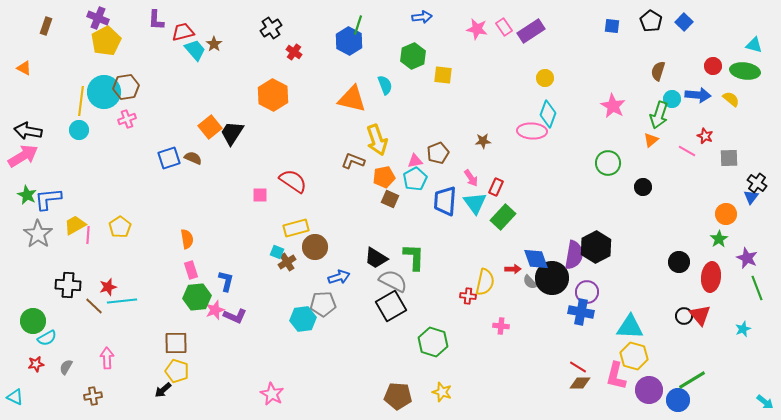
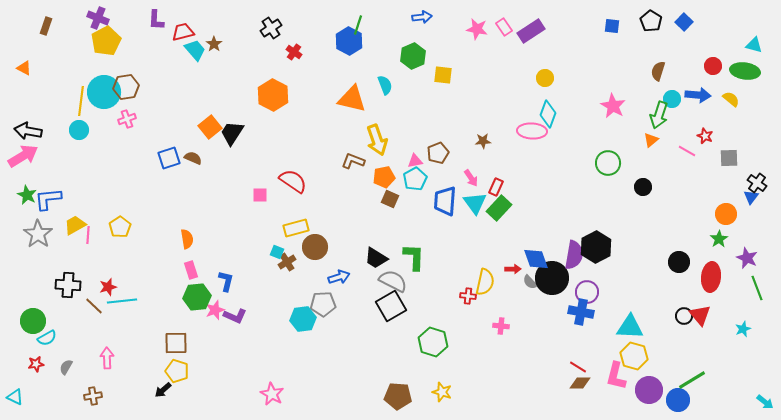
green rectangle at (503, 217): moved 4 px left, 9 px up
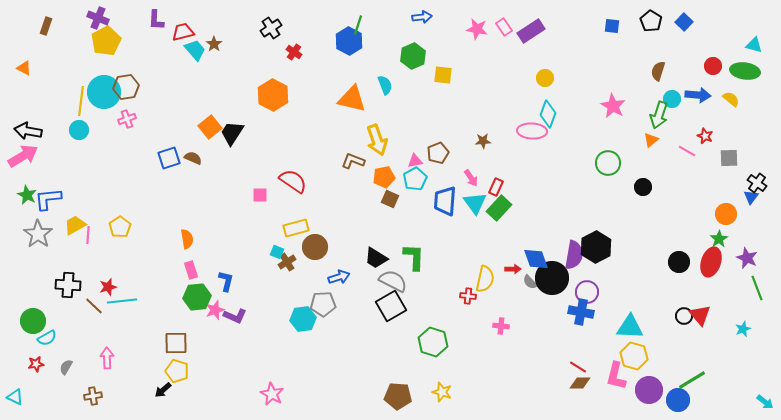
red ellipse at (711, 277): moved 15 px up; rotated 12 degrees clockwise
yellow semicircle at (485, 282): moved 3 px up
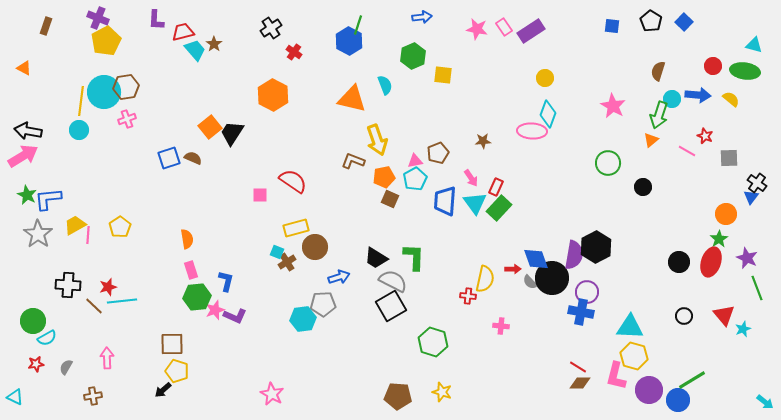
red triangle at (700, 315): moved 24 px right
brown square at (176, 343): moved 4 px left, 1 px down
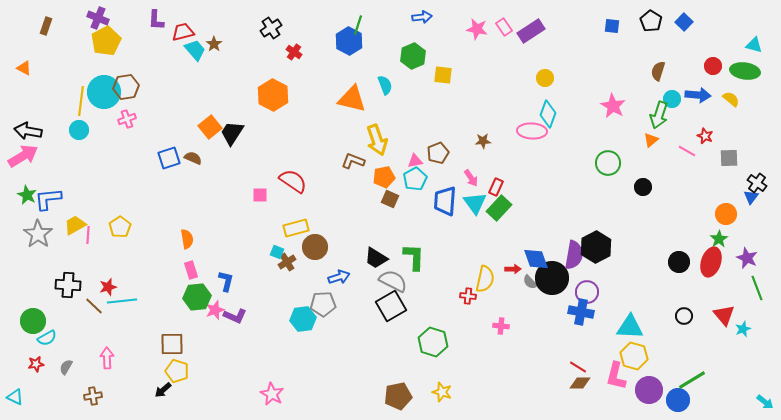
brown pentagon at (398, 396): rotated 16 degrees counterclockwise
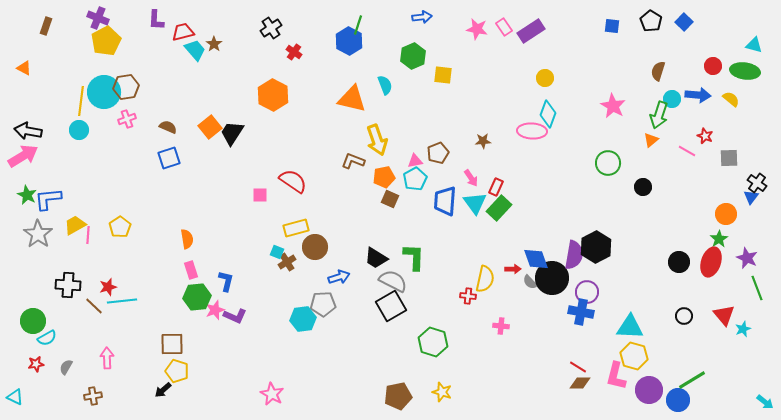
brown semicircle at (193, 158): moved 25 px left, 31 px up
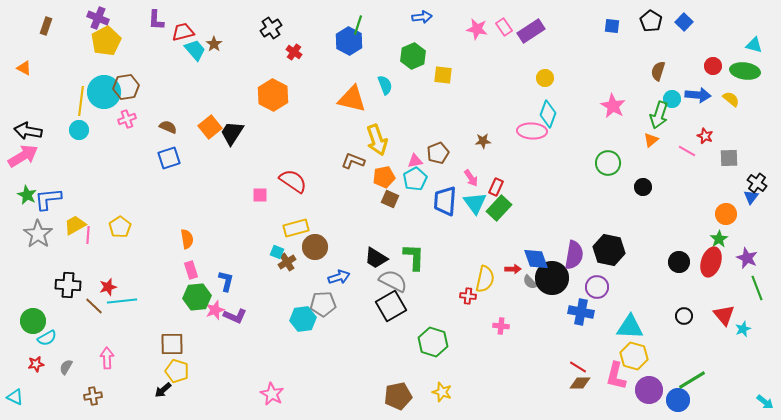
black hexagon at (596, 247): moved 13 px right, 3 px down; rotated 20 degrees counterclockwise
purple circle at (587, 292): moved 10 px right, 5 px up
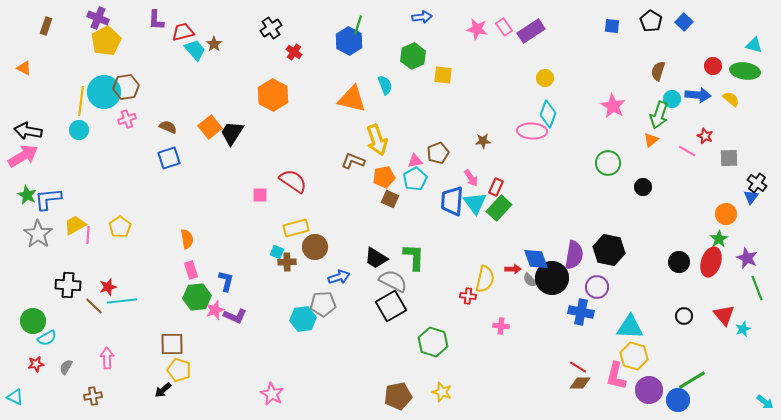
blue trapezoid at (445, 201): moved 7 px right
brown cross at (287, 262): rotated 30 degrees clockwise
gray semicircle at (530, 282): moved 2 px up
yellow pentagon at (177, 371): moved 2 px right, 1 px up
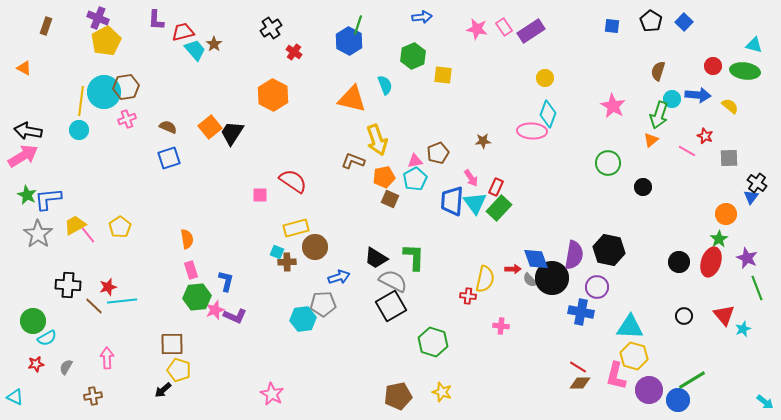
yellow semicircle at (731, 99): moved 1 px left, 7 px down
pink line at (88, 235): rotated 42 degrees counterclockwise
